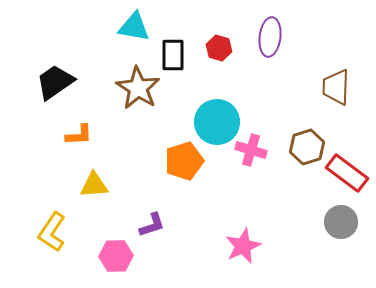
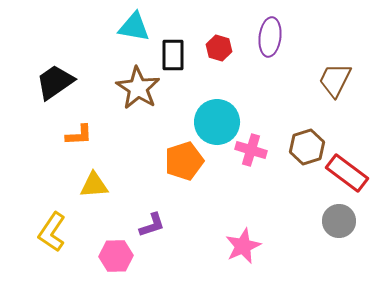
brown trapezoid: moved 1 px left, 7 px up; rotated 24 degrees clockwise
gray circle: moved 2 px left, 1 px up
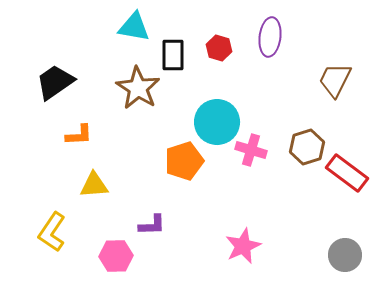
gray circle: moved 6 px right, 34 px down
purple L-shape: rotated 16 degrees clockwise
